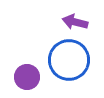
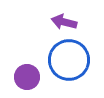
purple arrow: moved 11 px left
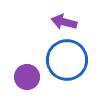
blue circle: moved 2 px left
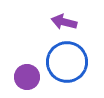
blue circle: moved 2 px down
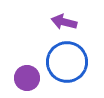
purple circle: moved 1 px down
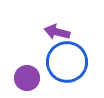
purple arrow: moved 7 px left, 10 px down
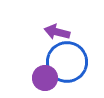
purple circle: moved 18 px right
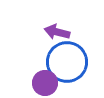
purple circle: moved 5 px down
